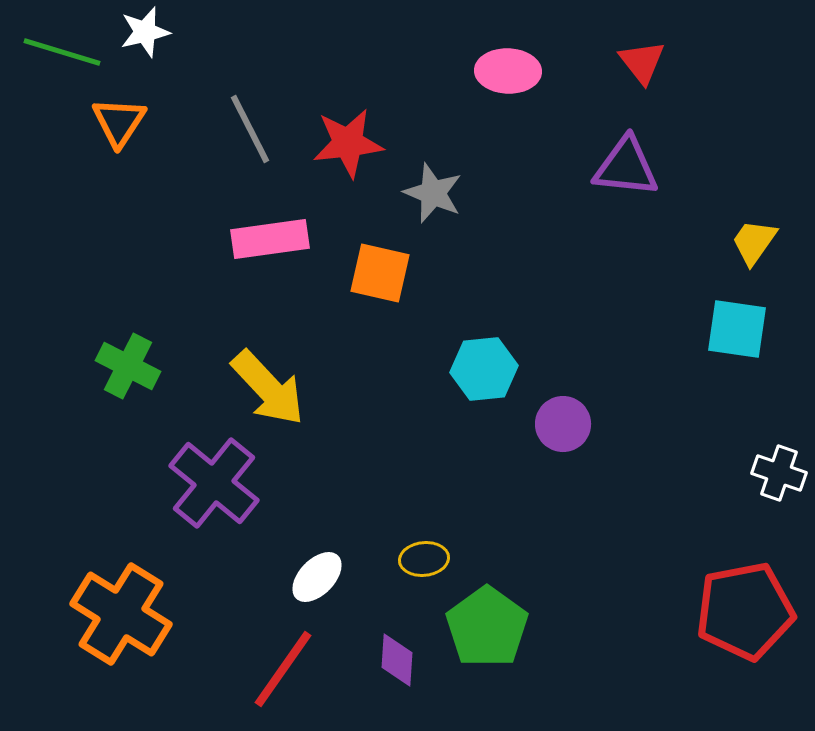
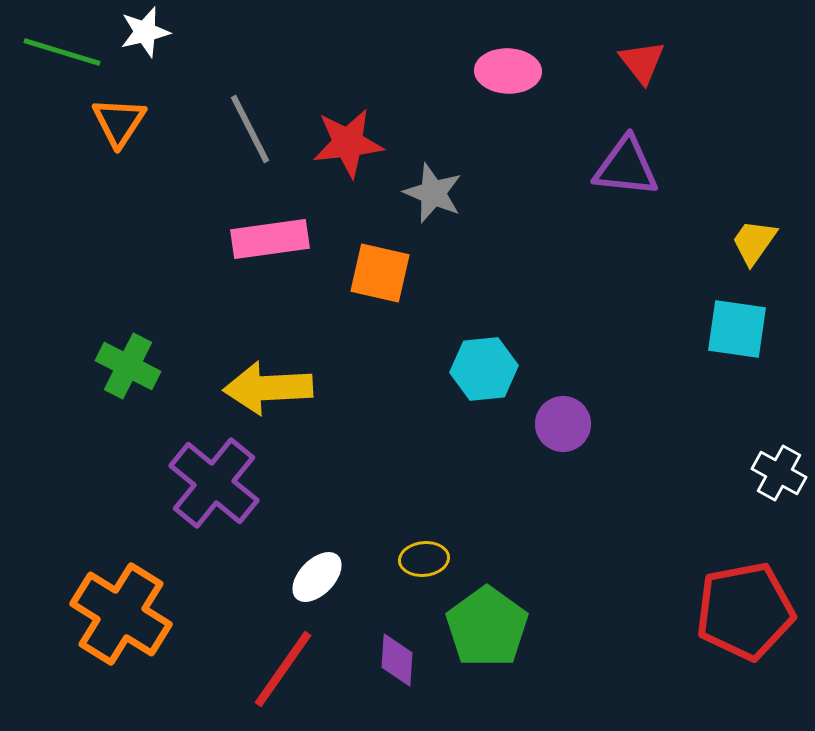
yellow arrow: rotated 130 degrees clockwise
white cross: rotated 10 degrees clockwise
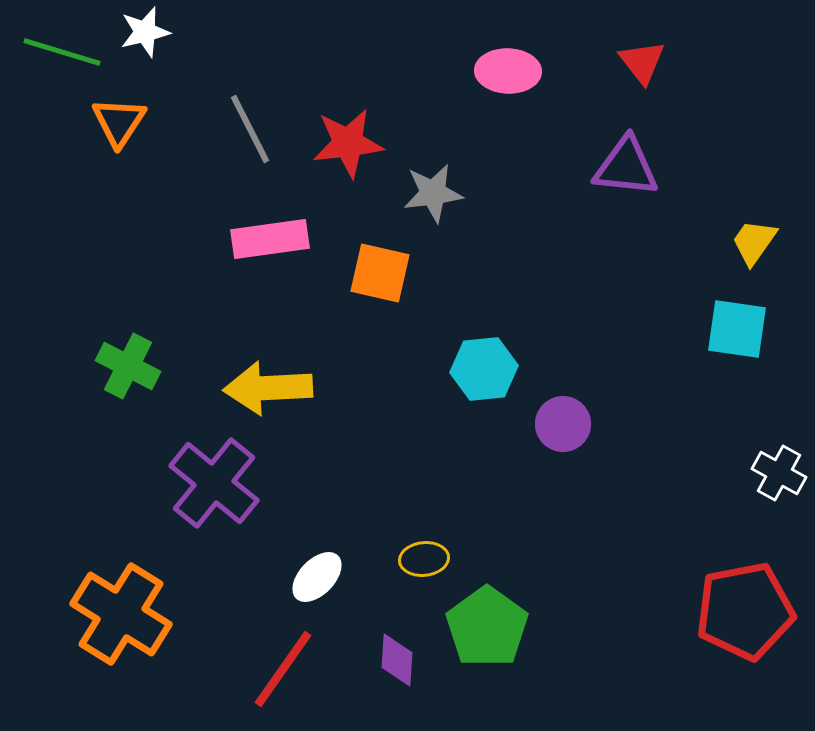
gray star: rotated 30 degrees counterclockwise
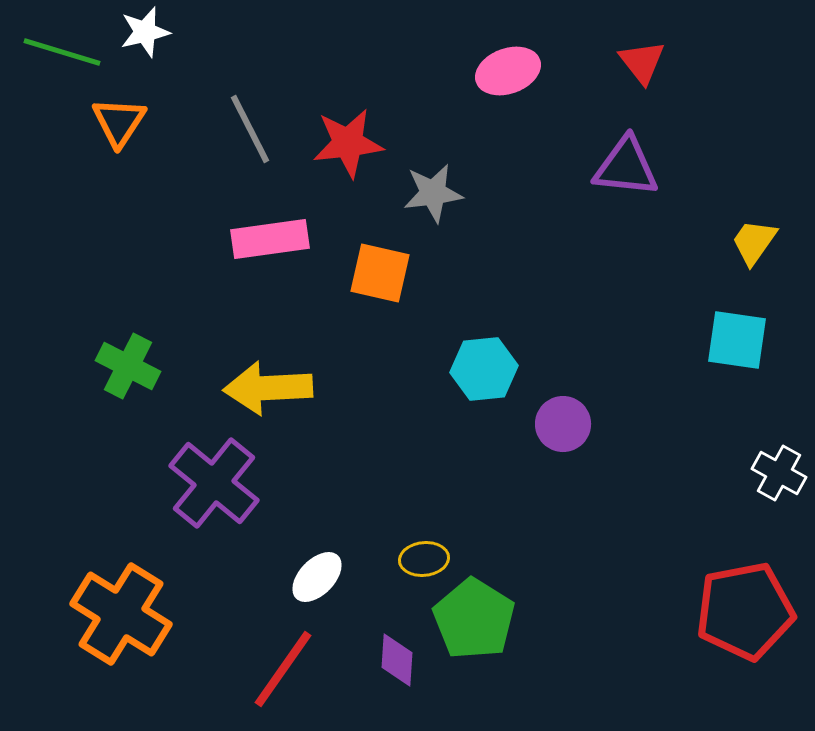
pink ellipse: rotated 22 degrees counterclockwise
cyan square: moved 11 px down
green pentagon: moved 13 px left, 8 px up; rotated 4 degrees counterclockwise
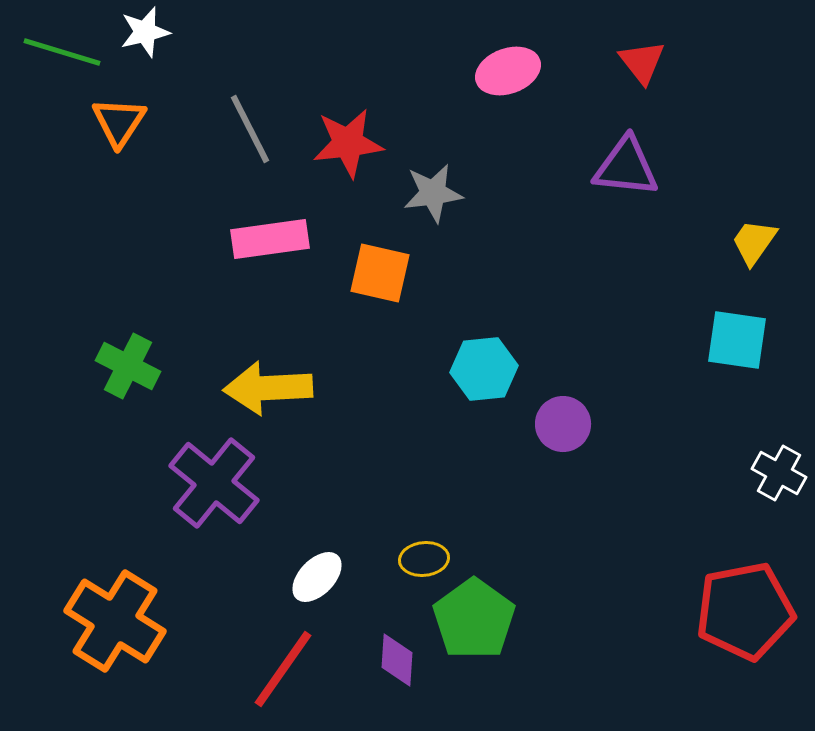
orange cross: moved 6 px left, 7 px down
green pentagon: rotated 4 degrees clockwise
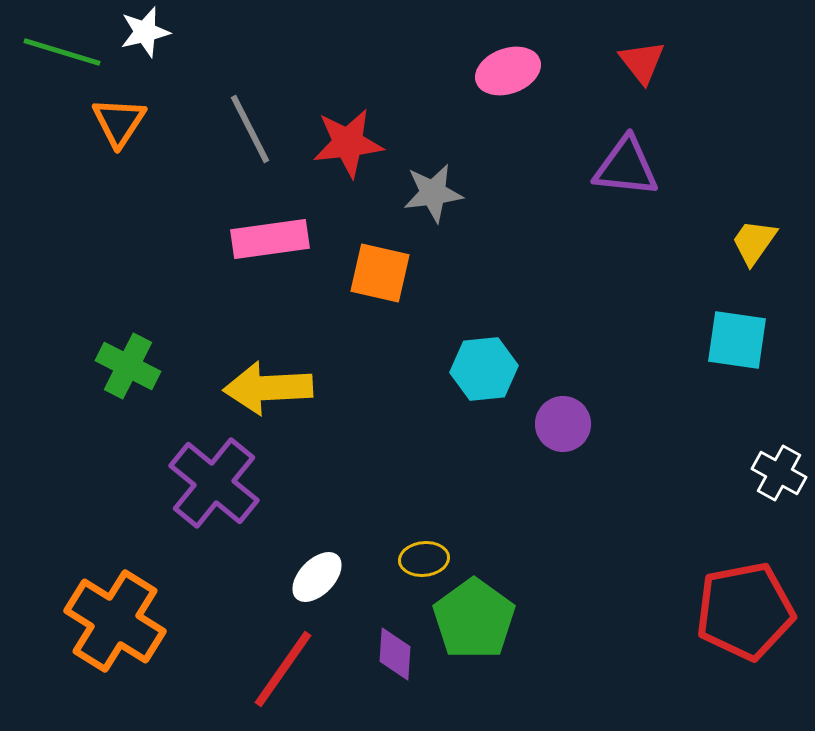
purple diamond: moved 2 px left, 6 px up
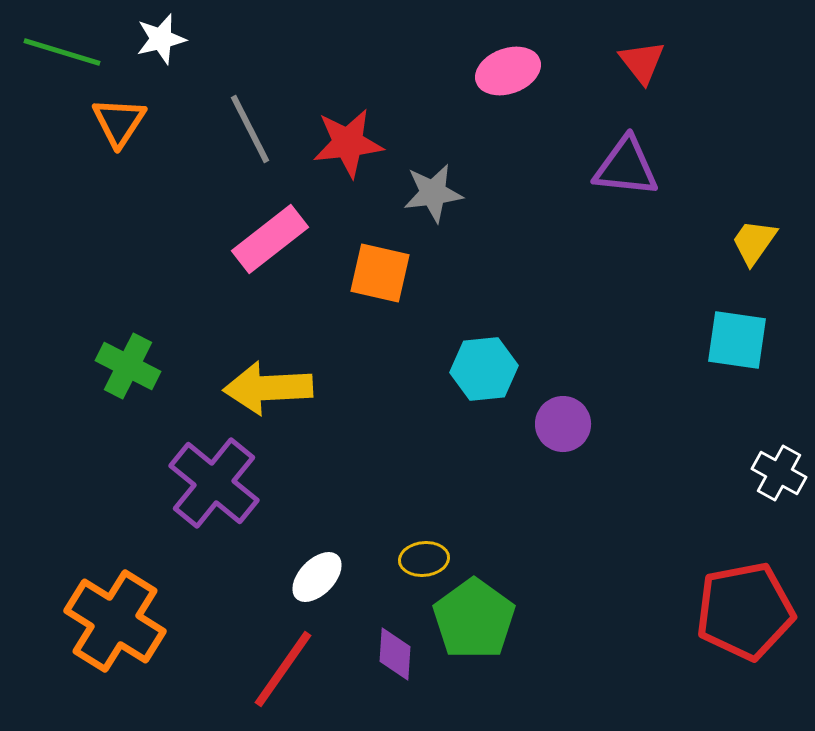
white star: moved 16 px right, 7 px down
pink rectangle: rotated 30 degrees counterclockwise
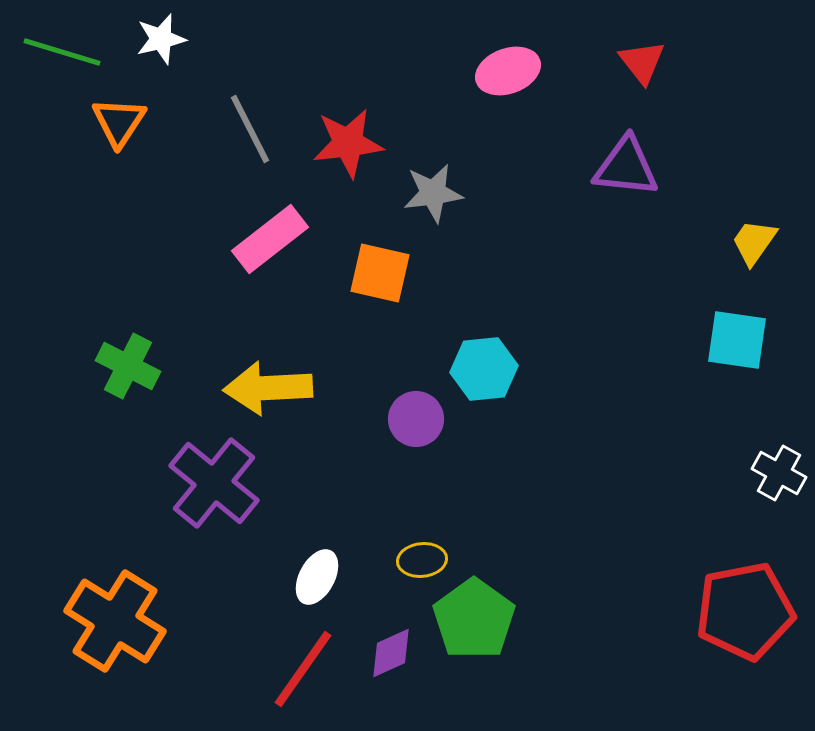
purple circle: moved 147 px left, 5 px up
yellow ellipse: moved 2 px left, 1 px down
white ellipse: rotated 16 degrees counterclockwise
purple diamond: moved 4 px left, 1 px up; rotated 62 degrees clockwise
red line: moved 20 px right
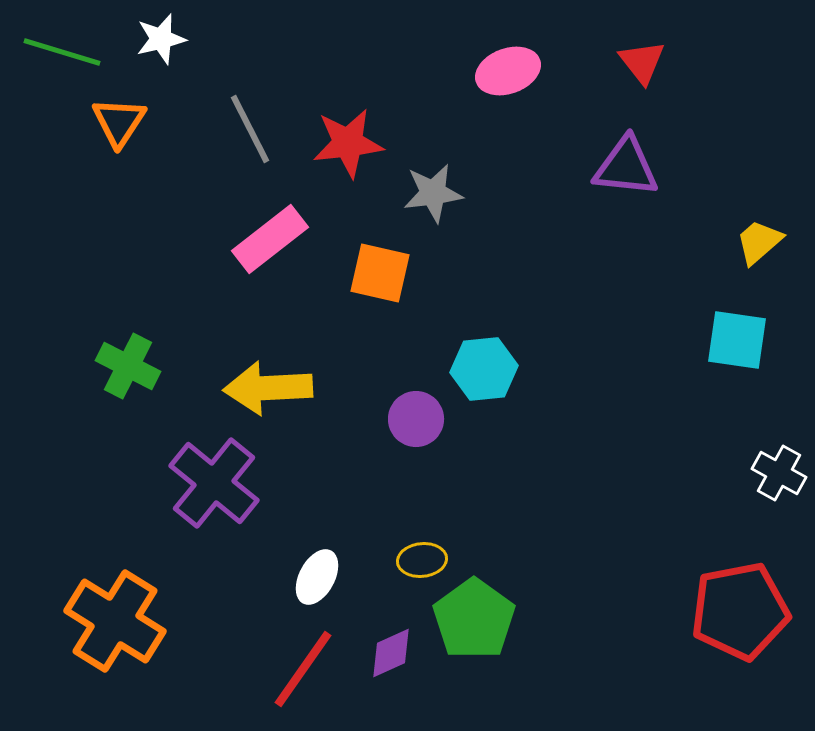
yellow trapezoid: moved 5 px right; rotated 14 degrees clockwise
red pentagon: moved 5 px left
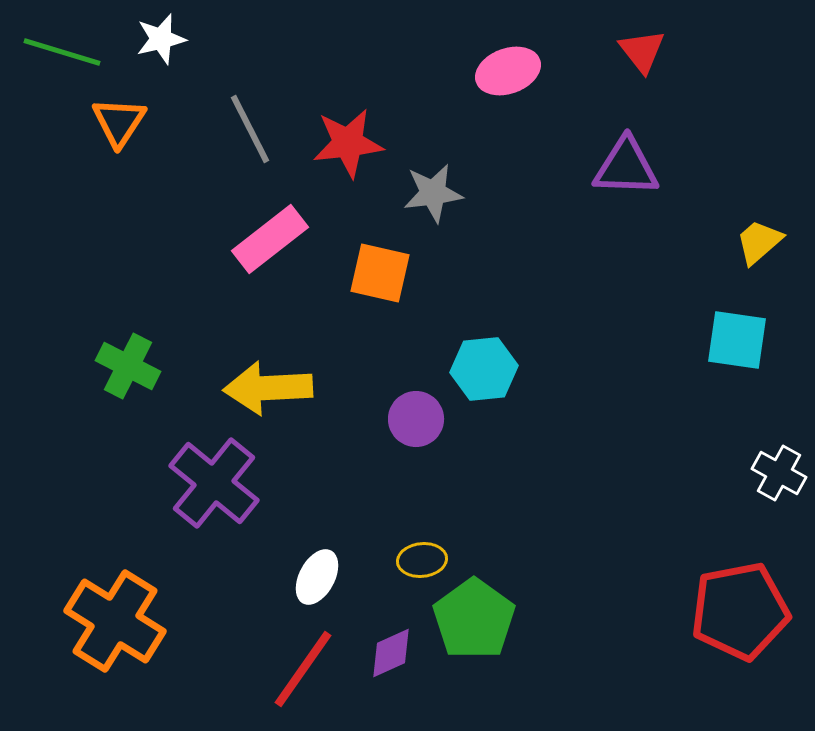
red triangle: moved 11 px up
purple triangle: rotated 4 degrees counterclockwise
